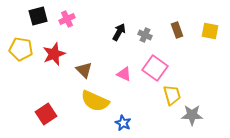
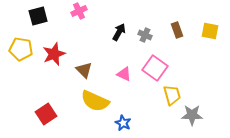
pink cross: moved 12 px right, 8 px up
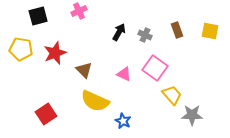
red star: moved 1 px right, 1 px up
yellow trapezoid: rotated 25 degrees counterclockwise
blue star: moved 2 px up
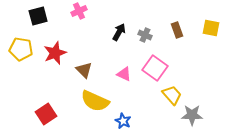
yellow square: moved 1 px right, 3 px up
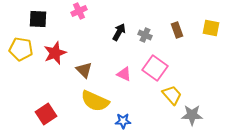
black square: moved 3 px down; rotated 18 degrees clockwise
blue star: rotated 28 degrees counterclockwise
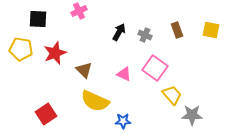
yellow square: moved 2 px down
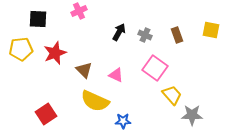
brown rectangle: moved 5 px down
yellow pentagon: rotated 15 degrees counterclockwise
pink triangle: moved 8 px left, 1 px down
